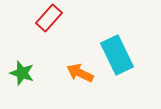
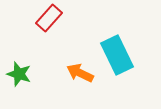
green star: moved 3 px left, 1 px down
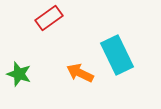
red rectangle: rotated 12 degrees clockwise
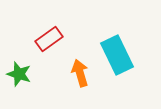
red rectangle: moved 21 px down
orange arrow: rotated 48 degrees clockwise
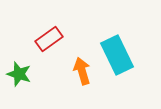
orange arrow: moved 2 px right, 2 px up
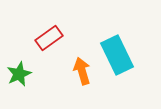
red rectangle: moved 1 px up
green star: rotated 30 degrees clockwise
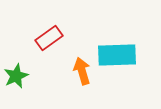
cyan rectangle: rotated 66 degrees counterclockwise
green star: moved 3 px left, 2 px down
